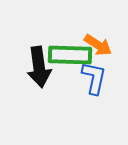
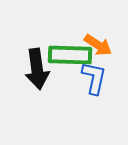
black arrow: moved 2 px left, 2 px down
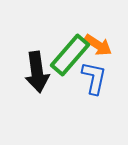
green rectangle: rotated 51 degrees counterclockwise
black arrow: moved 3 px down
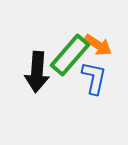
black arrow: rotated 12 degrees clockwise
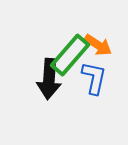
black arrow: moved 12 px right, 7 px down
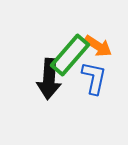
orange arrow: moved 1 px down
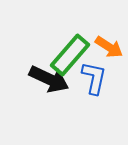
orange arrow: moved 11 px right, 1 px down
black arrow: rotated 69 degrees counterclockwise
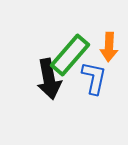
orange arrow: rotated 60 degrees clockwise
black arrow: rotated 54 degrees clockwise
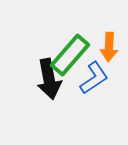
blue L-shape: rotated 44 degrees clockwise
